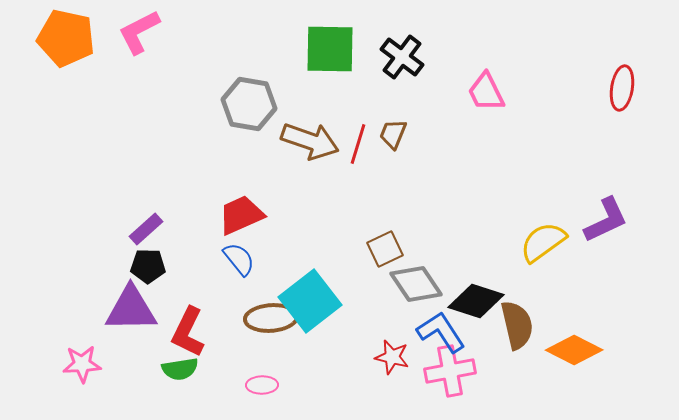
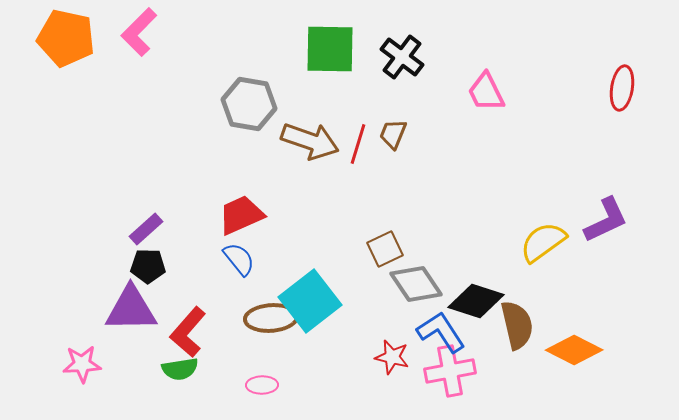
pink L-shape: rotated 18 degrees counterclockwise
red L-shape: rotated 15 degrees clockwise
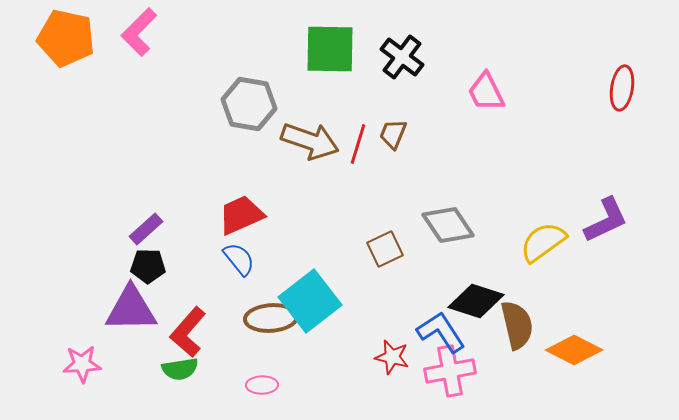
gray diamond: moved 32 px right, 59 px up
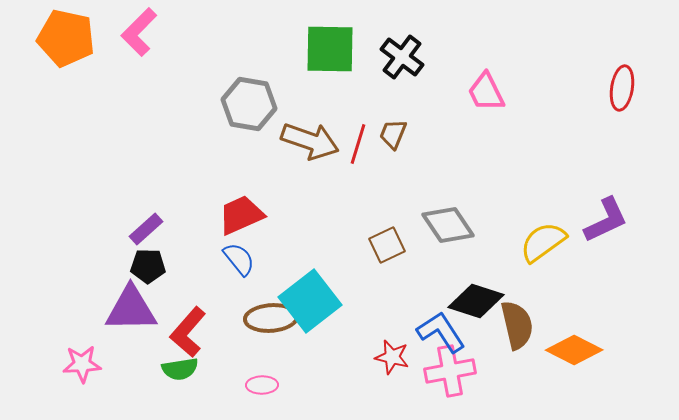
brown square: moved 2 px right, 4 px up
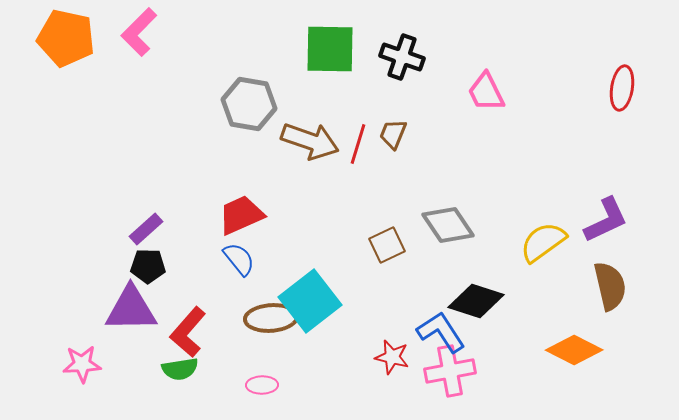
black cross: rotated 18 degrees counterclockwise
brown semicircle: moved 93 px right, 39 px up
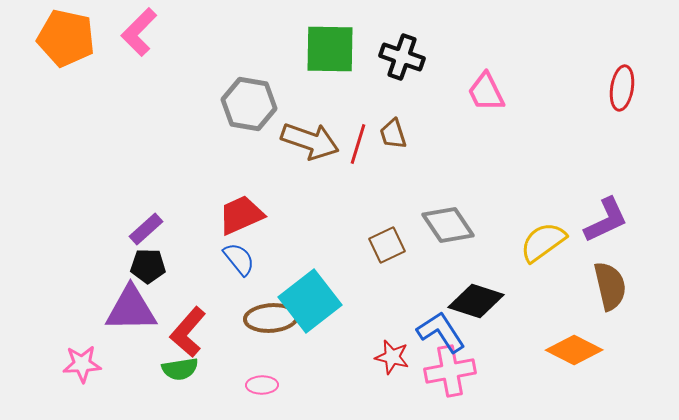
brown trapezoid: rotated 40 degrees counterclockwise
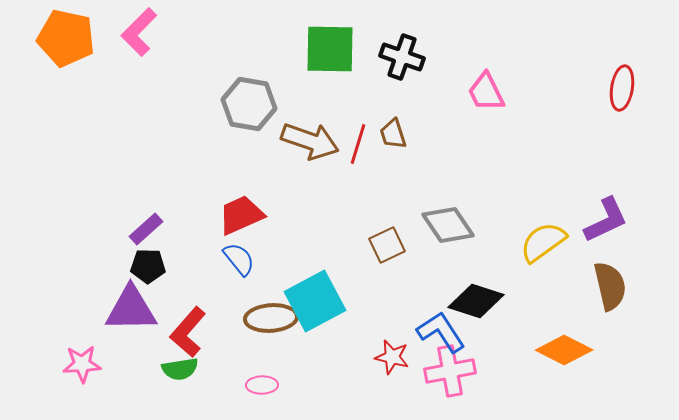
cyan square: moved 5 px right; rotated 10 degrees clockwise
orange diamond: moved 10 px left
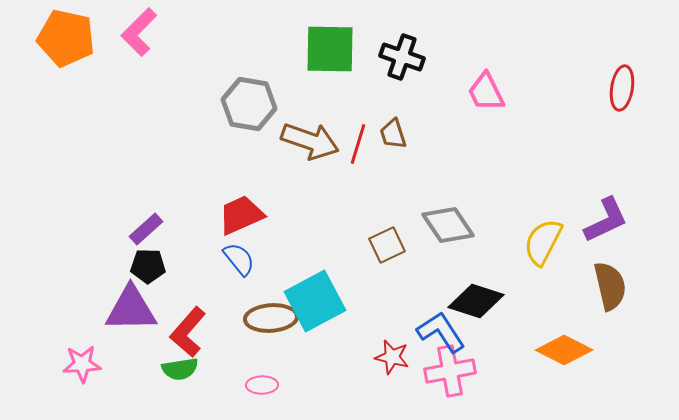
yellow semicircle: rotated 27 degrees counterclockwise
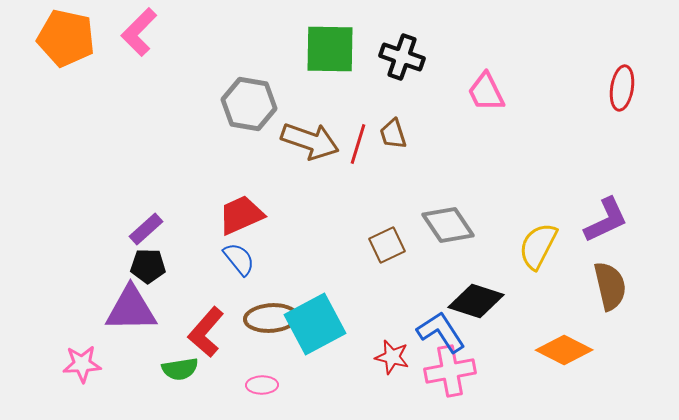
yellow semicircle: moved 5 px left, 4 px down
cyan square: moved 23 px down
red L-shape: moved 18 px right
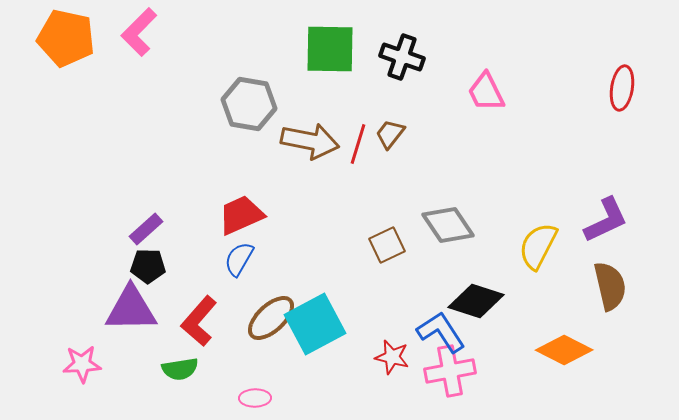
brown trapezoid: moved 3 px left; rotated 56 degrees clockwise
brown arrow: rotated 8 degrees counterclockwise
blue semicircle: rotated 111 degrees counterclockwise
brown ellipse: rotated 39 degrees counterclockwise
red L-shape: moved 7 px left, 11 px up
pink ellipse: moved 7 px left, 13 px down
